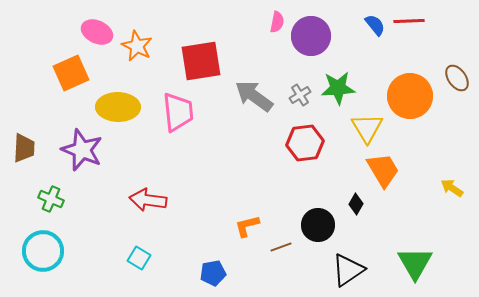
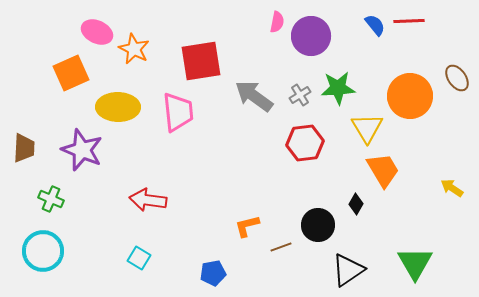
orange star: moved 3 px left, 3 px down
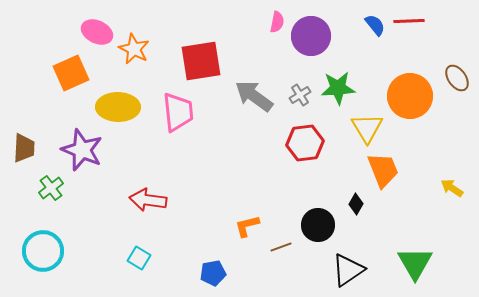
orange trapezoid: rotated 9 degrees clockwise
green cross: moved 11 px up; rotated 30 degrees clockwise
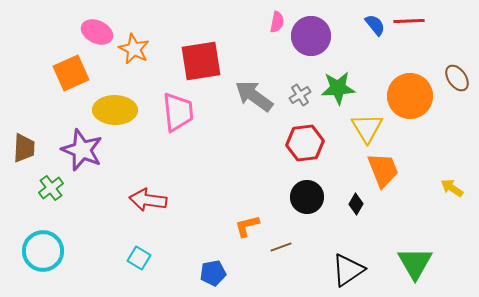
yellow ellipse: moved 3 px left, 3 px down
black circle: moved 11 px left, 28 px up
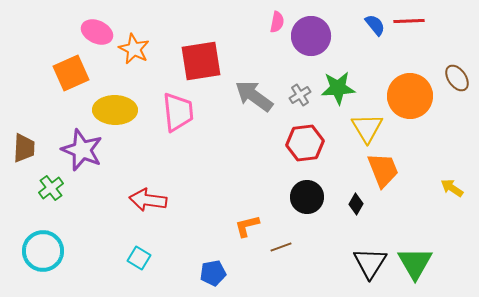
black triangle: moved 22 px right, 7 px up; rotated 24 degrees counterclockwise
